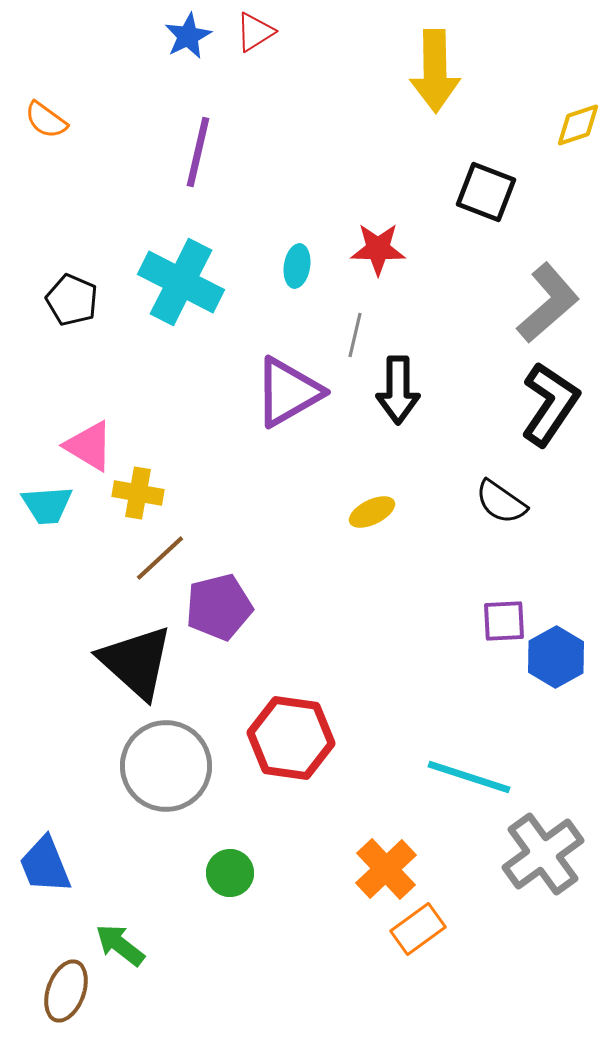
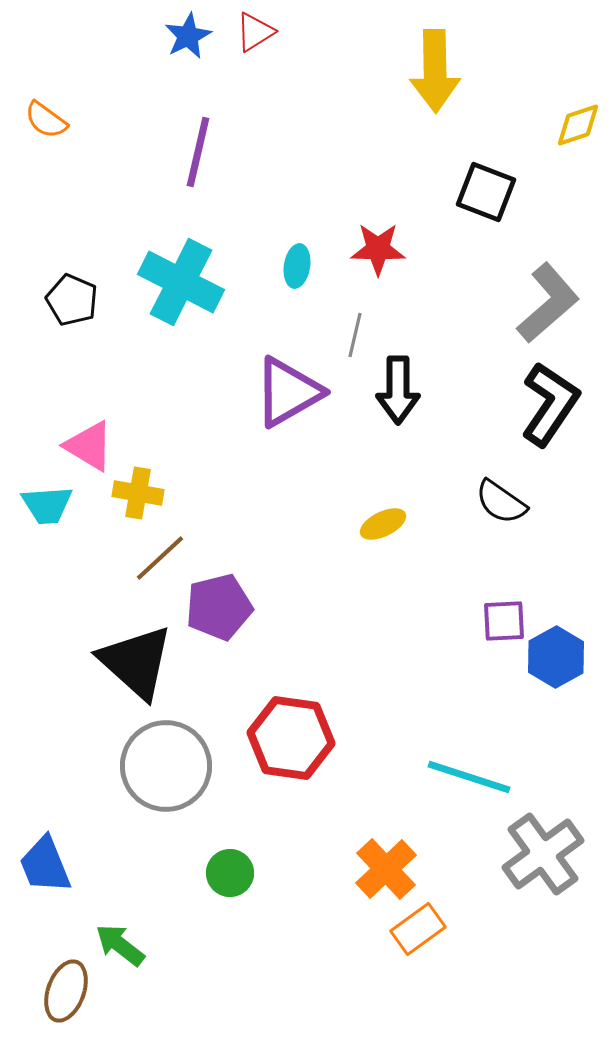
yellow ellipse: moved 11 px right, 12 px down
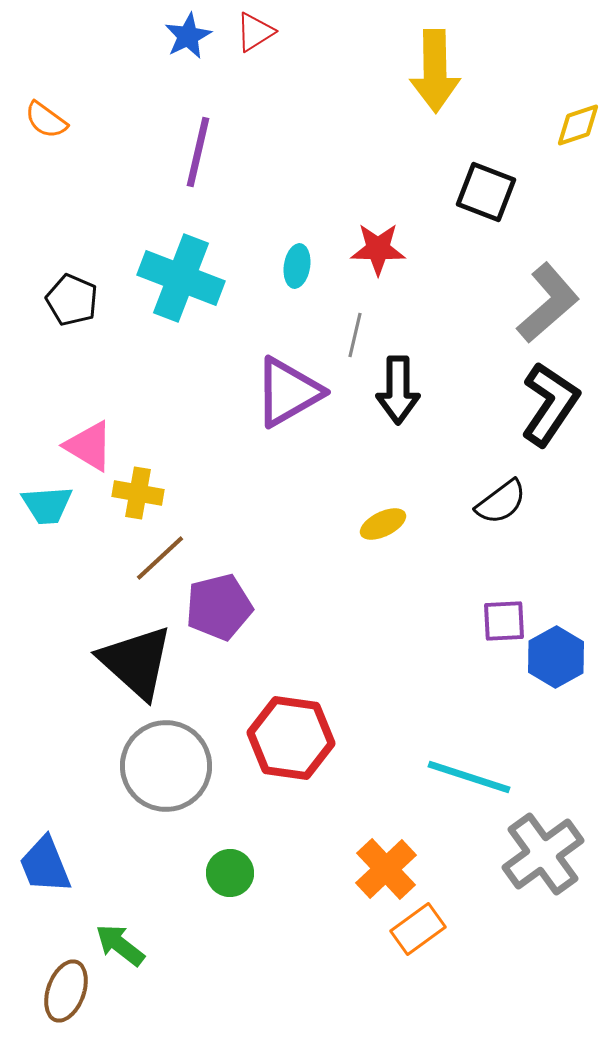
cyan cross: moved 4 px up; rotated 6 degrees counterclockwise
black semicircle: rotated 72 degrees counterclockwise
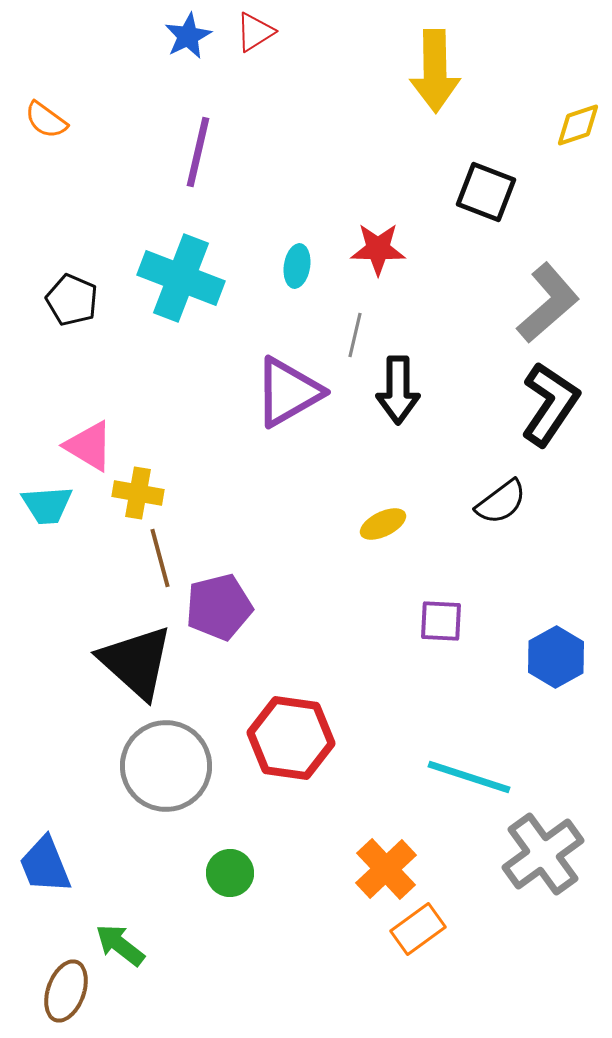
brown line: rotated 62 degrees counterclockwise
purple square: moved 63 px left; rotated 6 degrees clockwise
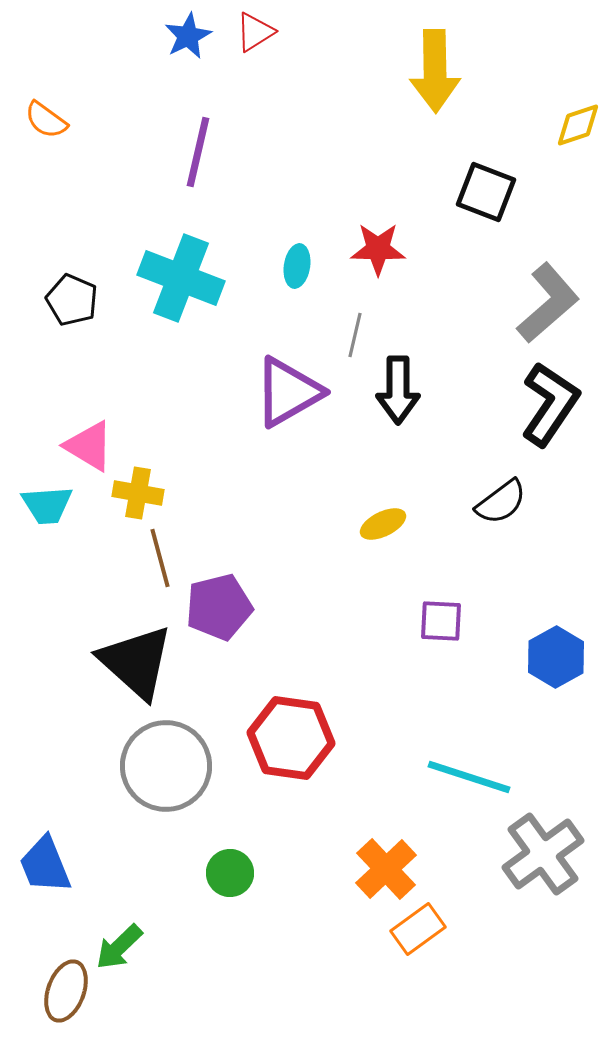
green arrow: moved 1 px left, 2 px down; rotated 82 degrees counterclockwise
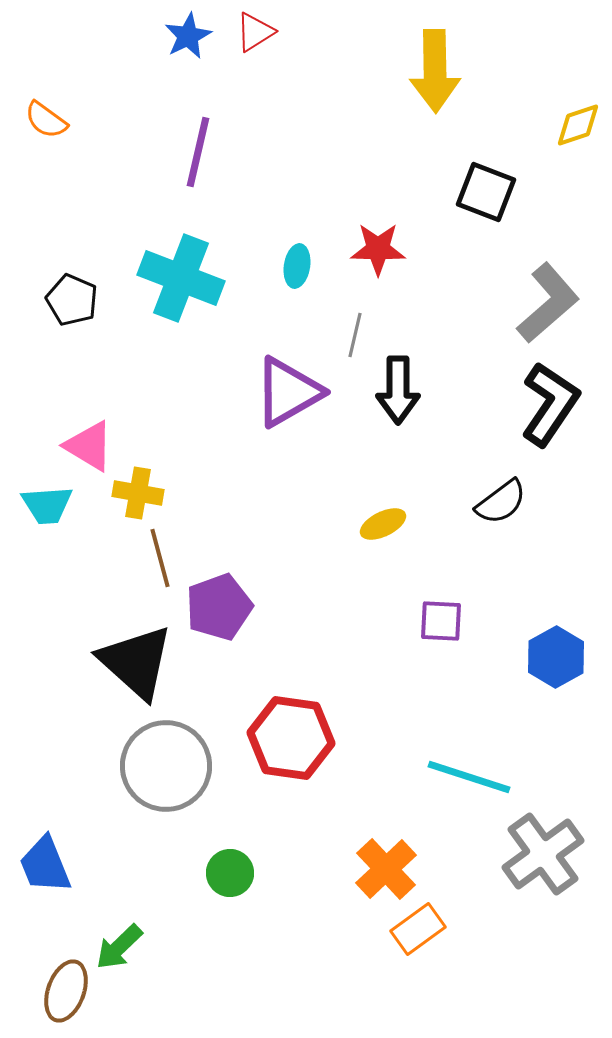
purple pentagon: rotated 6 degrees counterclockwise
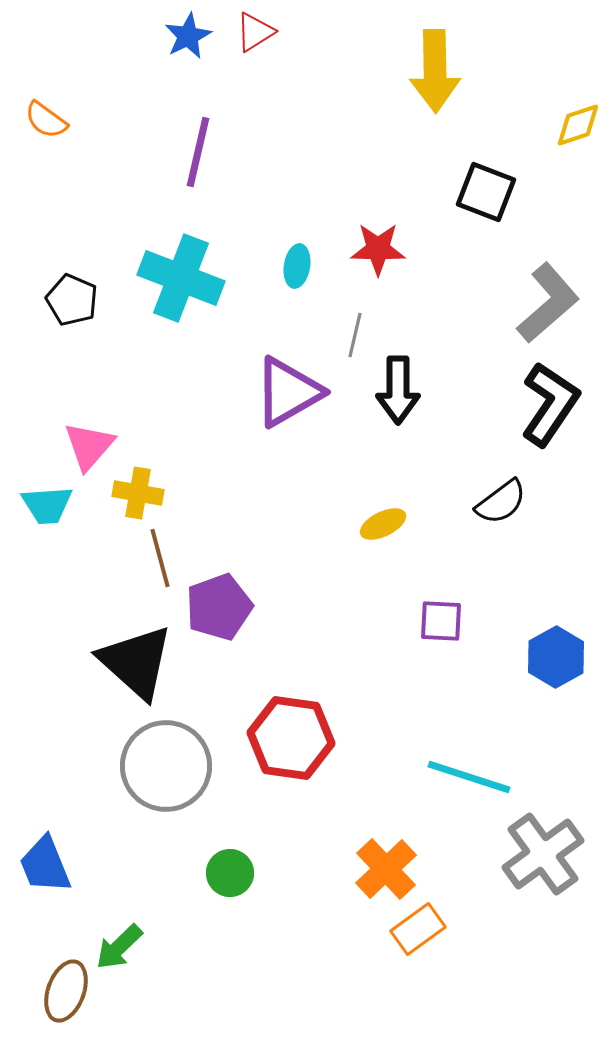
pink triangle: rotated 40 degrees clockwise
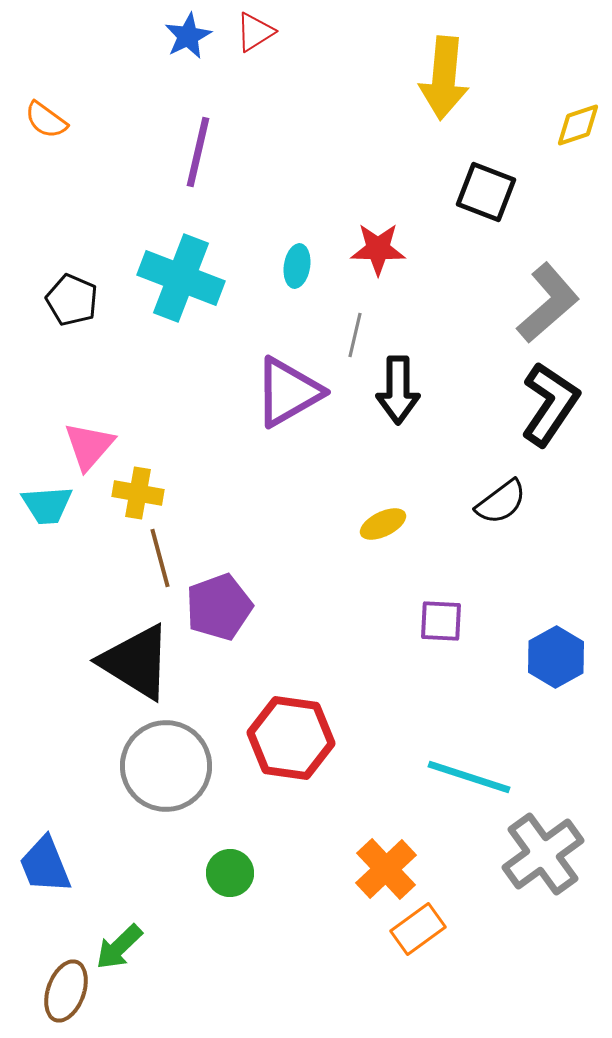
yellow arrow: moved 9 px right, 7 px down; rotated 6 degrees clockwise
black triangle: rotated 10 degrees counterclockwise
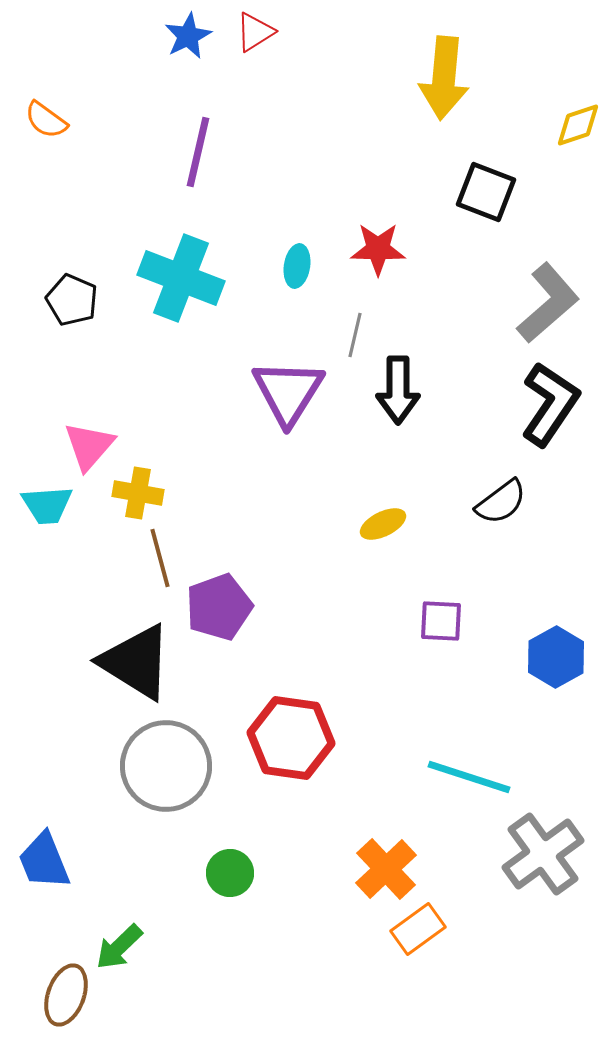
purple triangle: rotated 28 degrees counterclockwise
blue trapezoid: moved 1 px left, 4 px up
brown ellipse: moved 4 px down
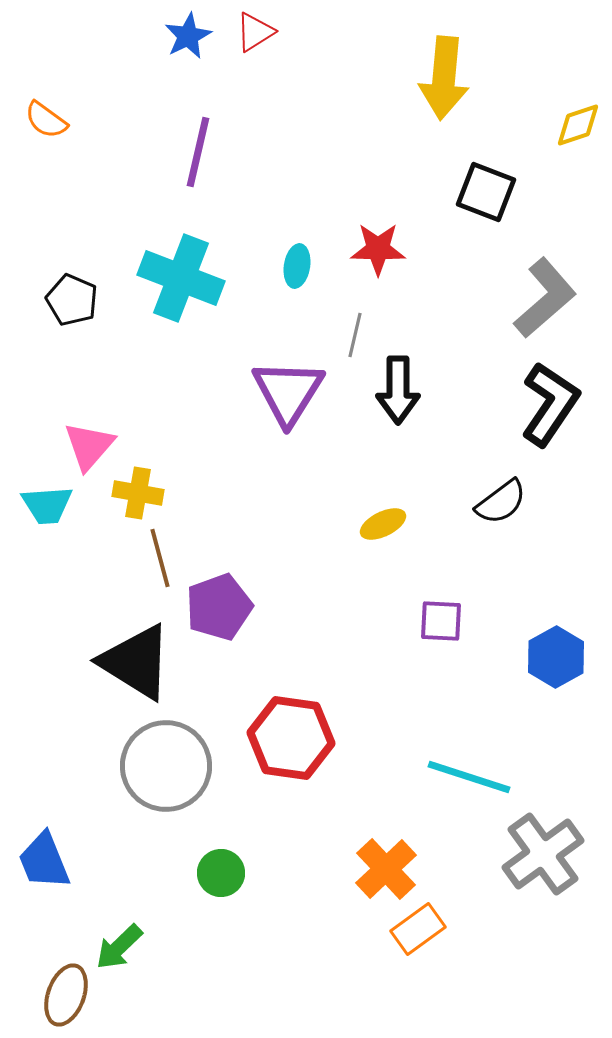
gray L-shape: moved 3 px left, 5 px up
green circle: moved 9 px left
